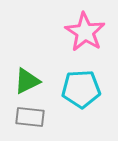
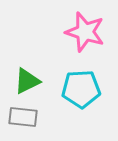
pink star: rotated 15 degrees counterclockwise
gray rectangle: moved 7 px left
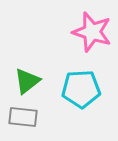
pink star: moved 7 px right
green triangle: rotated 12 degrees counterclockwise
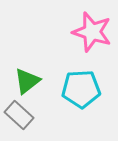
gray rectangle: moved 4 px left, 2 px up; rotated 36 degrees clockwise
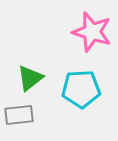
green triangle: moved 3 px right, 3 px up
gray rectangle: rotated 48 degrees counterclockwise
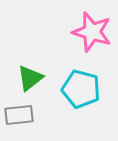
cyan pentagon: rotated 18 degrees clockwise
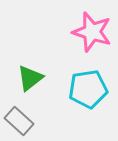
cyan pentagon: moved 7 px right; rotated 24 degrees counterclockwise
gray rectangle: moved 6 px down; rotated 48 degrees clockwise
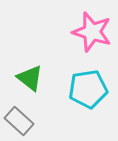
green triangle: rotated 44 degrees counterclockwise
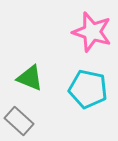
green triangle: rotated 16 degrees counterclockwise
cyan pentagon: rotated 21 degrees clockwise
